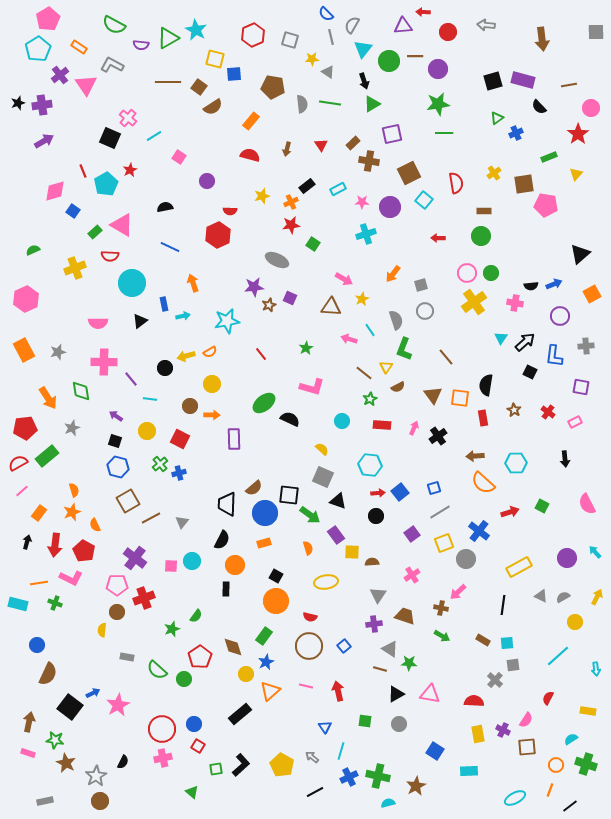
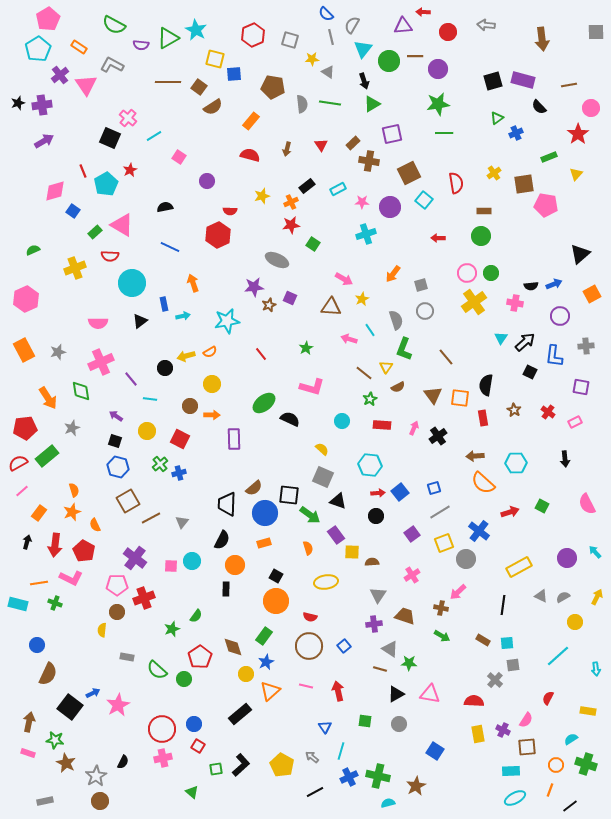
pink cross at (104, 362): moved 3 px left; rotated 25 degrees counterclockwise
cyan rectangle at (469, 771): moved 42 px right
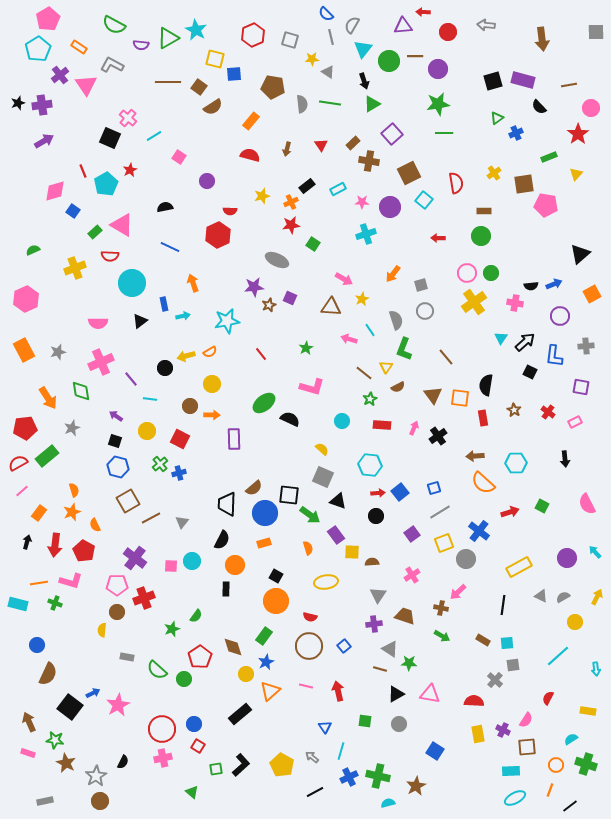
purple square at (392, 134): rotated 30 degrees counterclockwise
pink L-shape at (71, 578): moved 3 px down; rotated 10 degrees counterclockwise
brown arrow at (29, 722): rotated 36 degrees counterclockwise
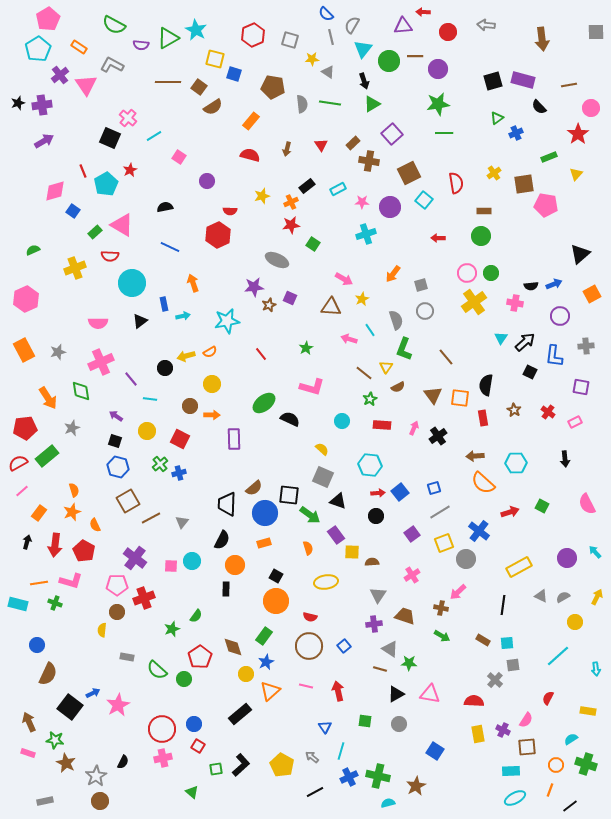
blue square at (234, 74): rotated 21 degrees clockwise
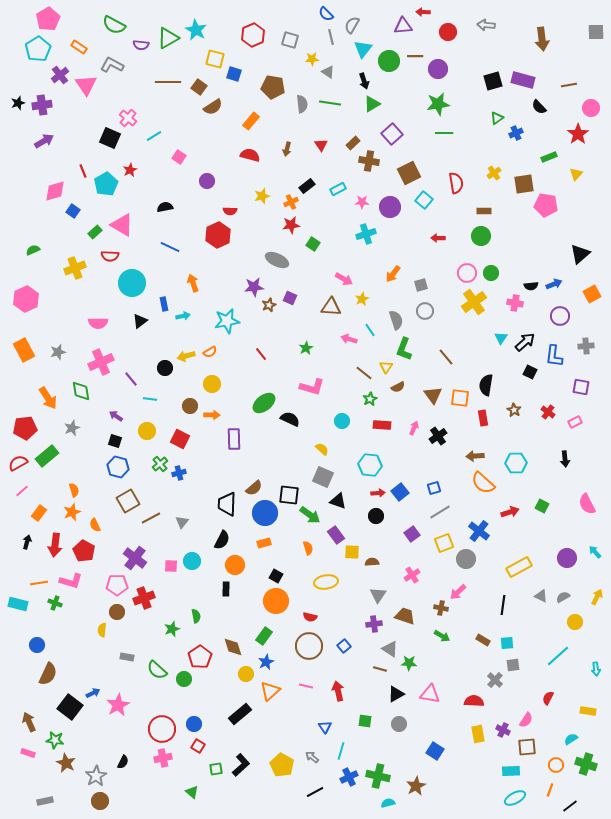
green semicircle at (196, 616): rotated 48 degrees counterclockwise
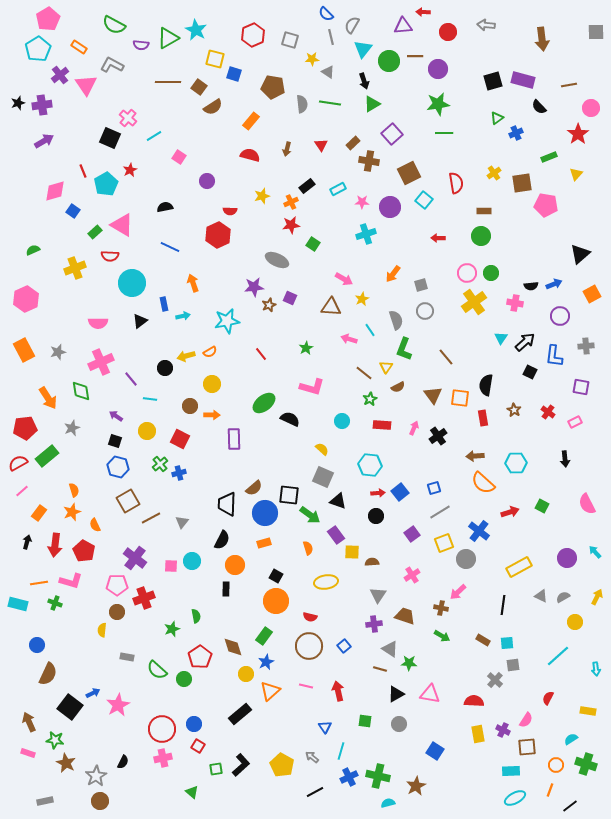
brown square at (524, 184): moved 2 px left, 1 px up
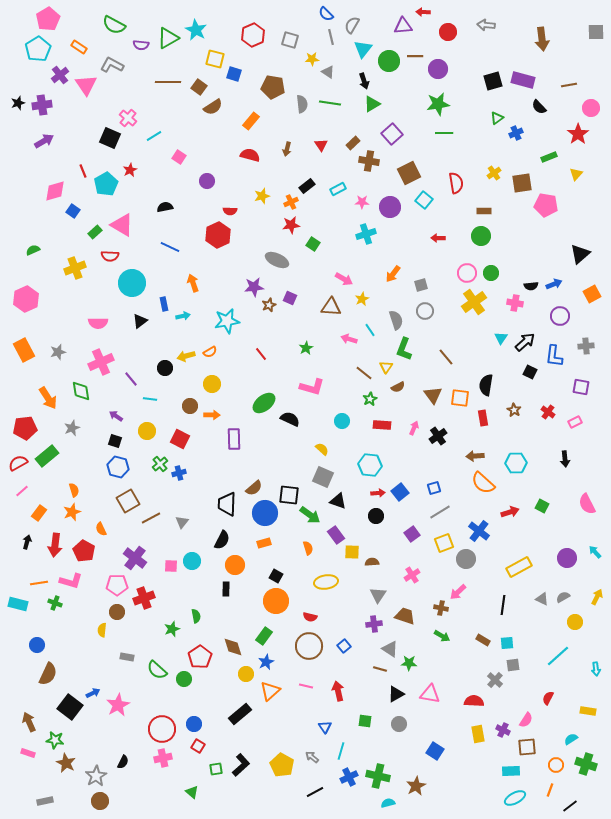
orange semicircle at (95, 525): moved 6 px right, 4 px down
gray triangle at (541, 596): moved 1 px right, 3 px down
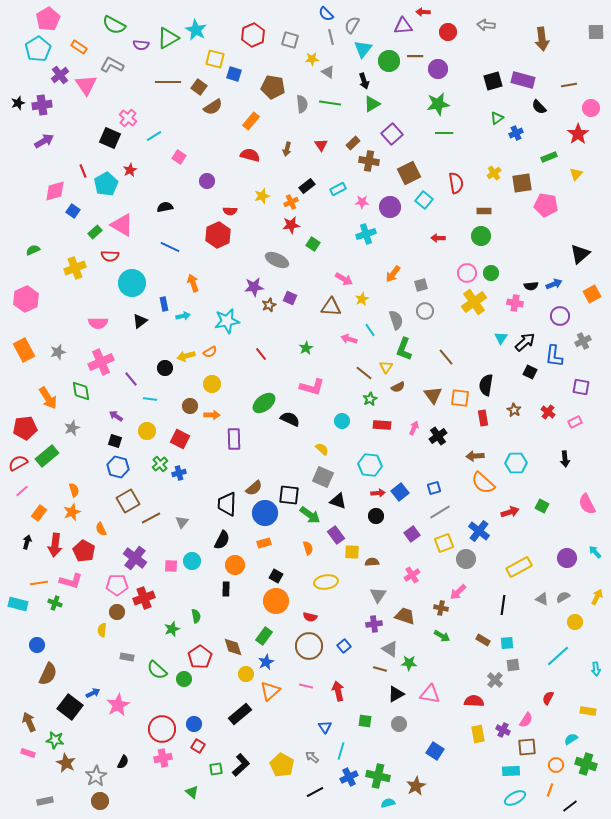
gray cross at (586, 346): moved 3 px left, 5 px up; rotated 21 degrees counterclockwise
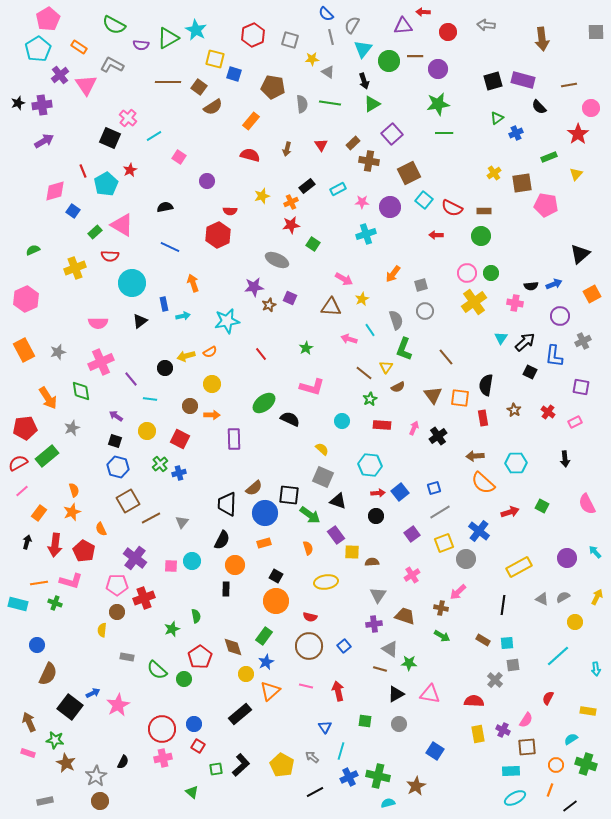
red semicircle at (456, 183): moved 4 px left, 25 px down; rotated 125 degrees clockwise
red arrow at (438, 238): moved 2 px left, 3 px up
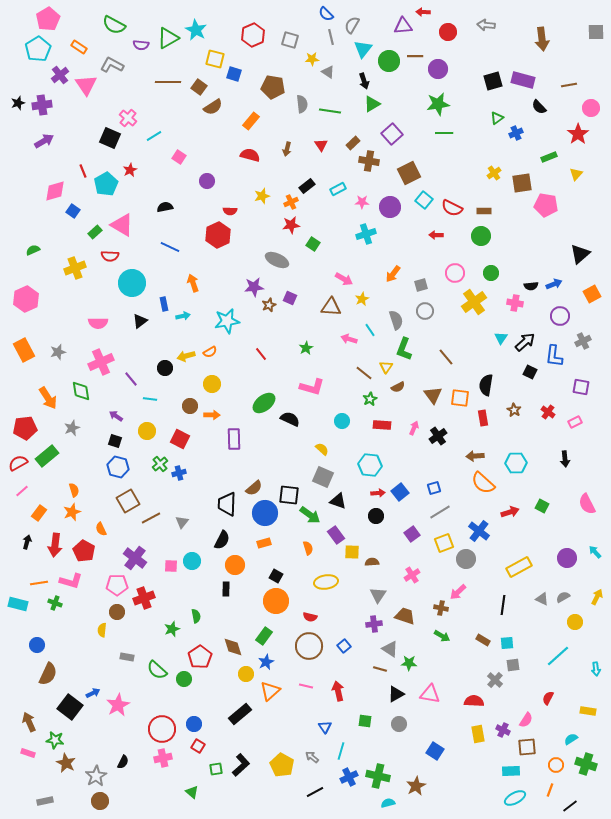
green line at (330, 103): moved 8 px down
pink circle at (467, 273): moved 12 px left
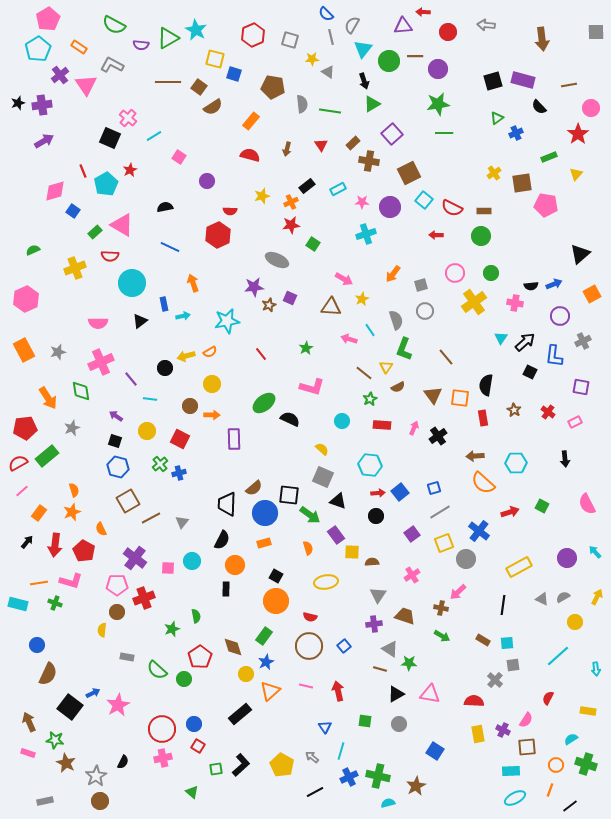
black arrow at (27, 542): rotated 24 degrees clockwise
pink square at (171, 566): moved 3 px left, 2 px down
